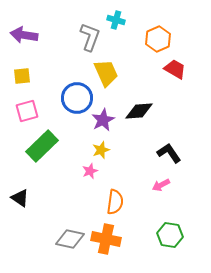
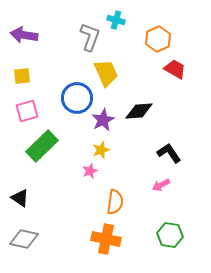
gray diamond: moved 46 px left
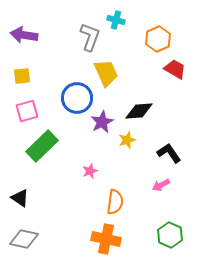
purple star: moved 1 px left, 2 px down
yellow star: moved 26 px right, 10 px up
green hexagon: rotated 15 degrees clockwise
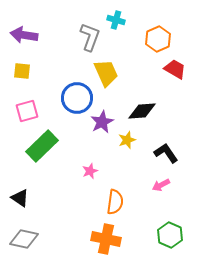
yellow square: moved 5 px up; rotated 12 degrees clockwise
black diamond: moved 3 px right
black L-shape: moved 3 px left
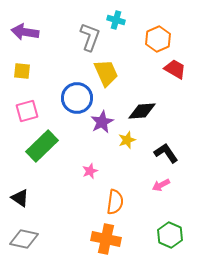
purple arrow: moved 1 px right, 3 px up
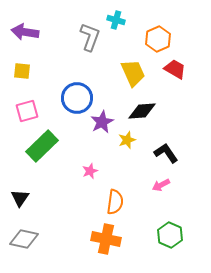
yellow trapezoid: moved 27 px right
black triangle: rotated 30 degrees clockwise
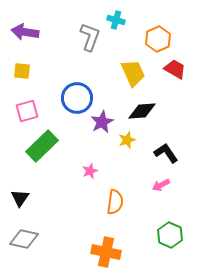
orange cross: moved 13 px down
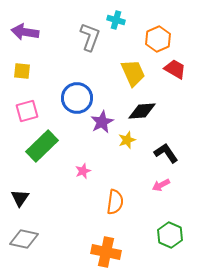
pink star: moved 7 px left
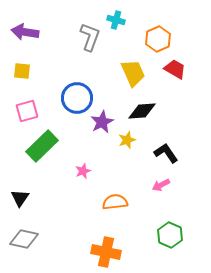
orange semicircle: rotated 105 degrees counterclockwise
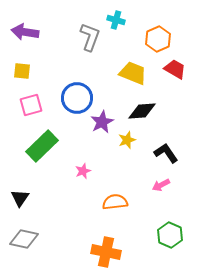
yellow trapezoid: rotated 44 degrees counterclockwise
pink square: moved 4 px right, 6 px up
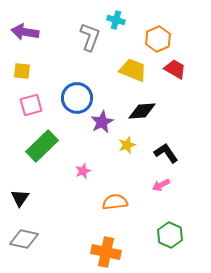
yellow trapezoid: moved 3 px up
yellow star: moved 5 px down
